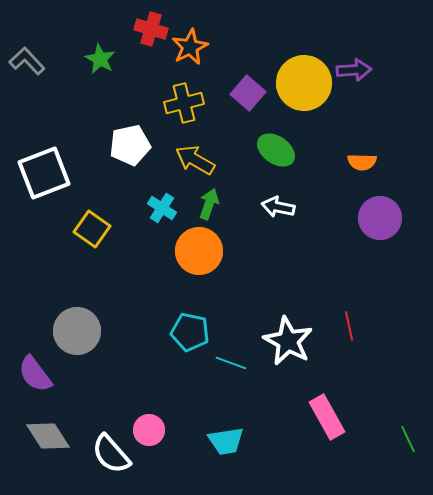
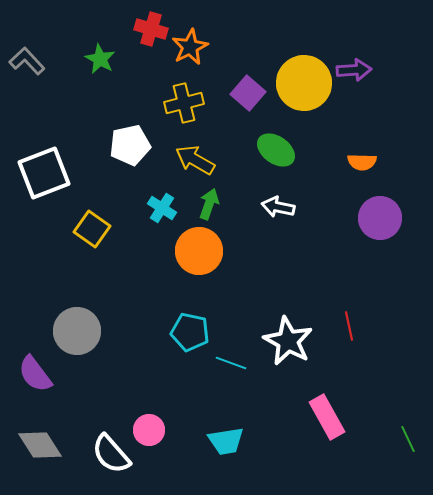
gray diamond: moved 8 px left, 9 px down
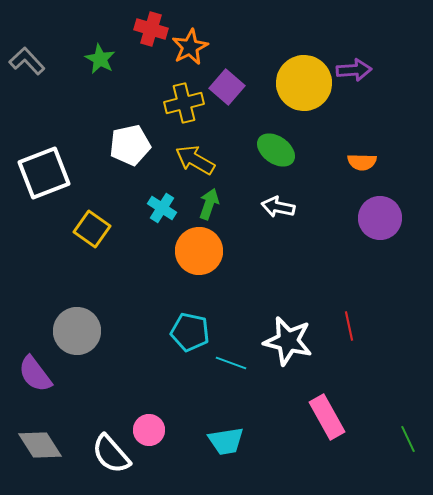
purple square: moved 21 px left, 6 px up
white star: rotated 15 degrees counterclockwise
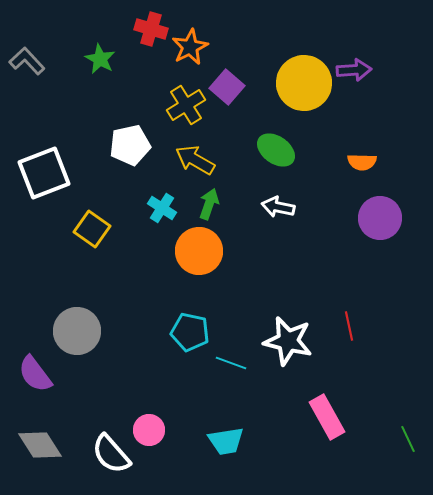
yellow cross: moved 2 px right, 2 px down; rotated 18 degrees counterclockwise
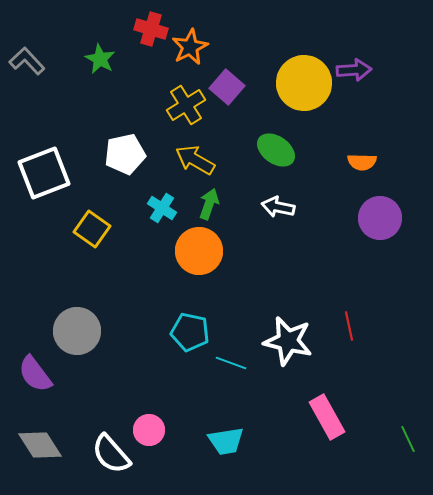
white pentagon: moved 5 px left, 9 px down
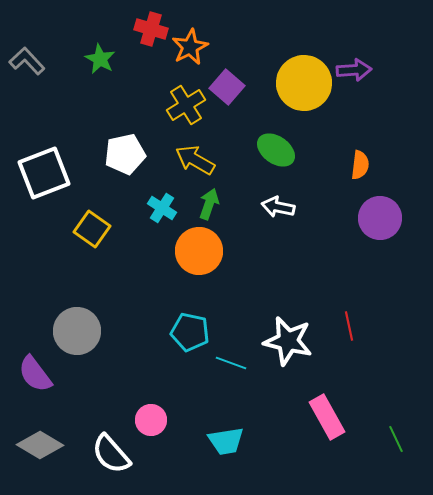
orange semicircle: moved 2 px left, 3 px down; rotated 84 degrees counterclockwise
pink circle: moved 2 px right, 10 px up
green line: moved 12 px left
gray diamond: rotated 27 degrees counterclockwise
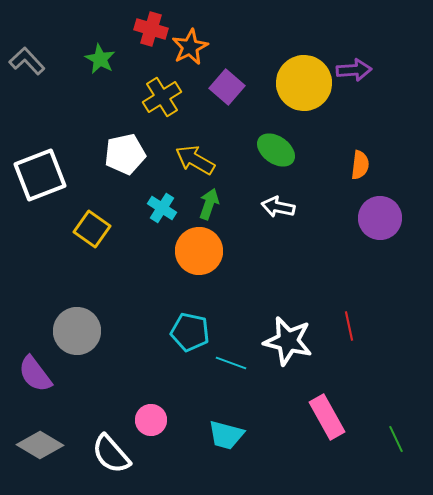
yellow cross: moved 24 px left, 8 px up
white square: moved 4 px left, 2 px down
cyan trapezoid: moved 6 px up; rotated 24 degrees clockwise
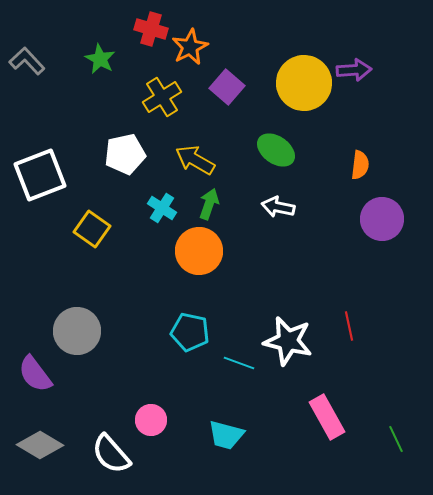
purple circle: moved 2 px right, 1 px down
cyan line: moved 8 px right
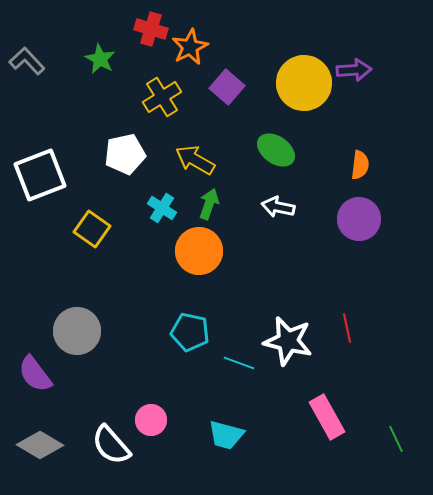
purple circle: moved 23 px left
red line: moved 2 px left, 2 px down
white semicircle: moved 9 px up
